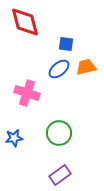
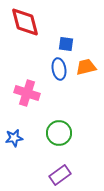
blue ellipse: rotated 60 degrees counterclockwise
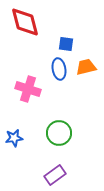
pink cross: moved 1 px right, 4 px up
purple rectangle: moved 5 px left
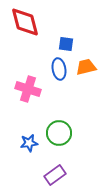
blue star: moved 15 px right, 5 px down
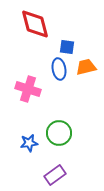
red diamond: moved 10 px right, 2 px down
blue square: moved 1 px right, 3 px down
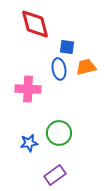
pink cross: rotated 15 degrees counterclockwise
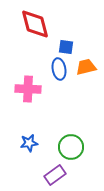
blue square: moved 1 px left
green circle: moved 12 px right, 14 px down
